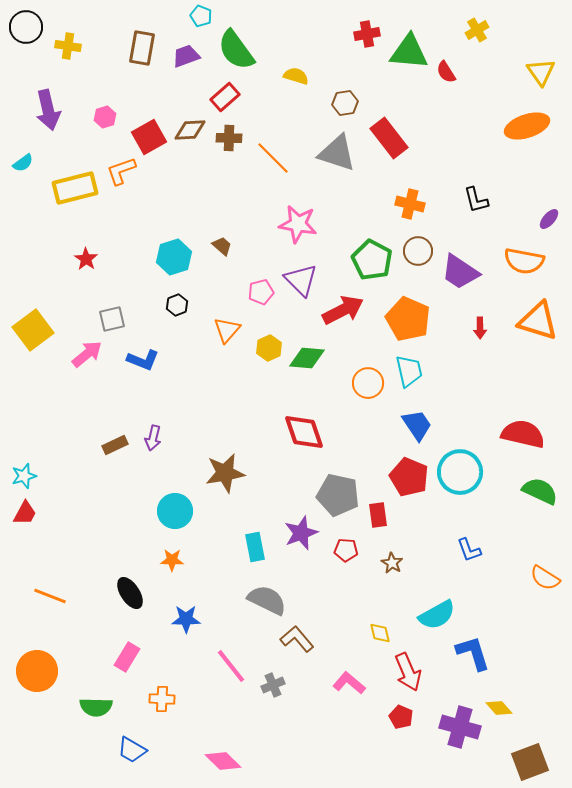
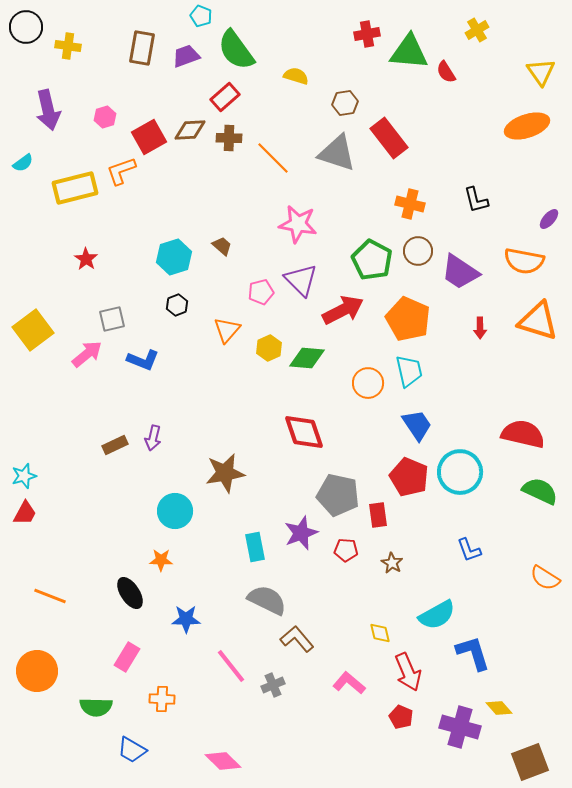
orange star at (172, 560): moved 11 px left
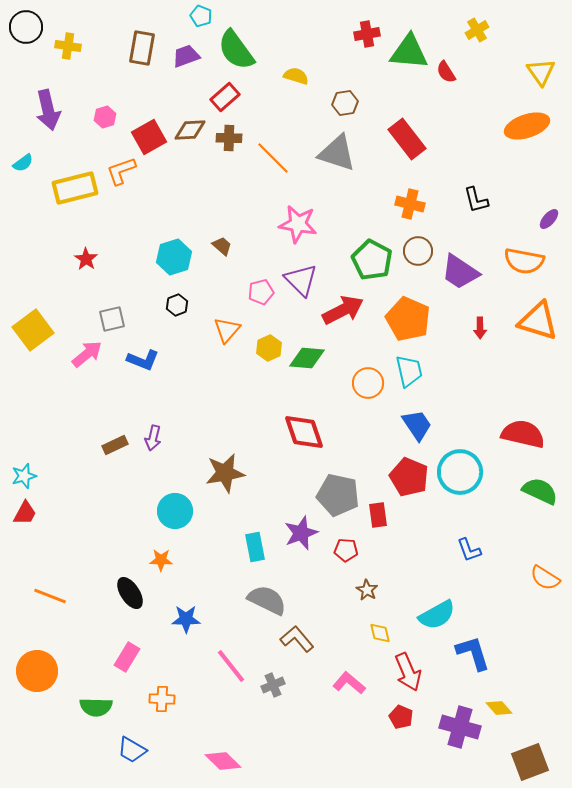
red rectangle at (389, 138): moved 18 px right, 1 px down
brown star at (392, 563): moved 25 px left, 27 px down
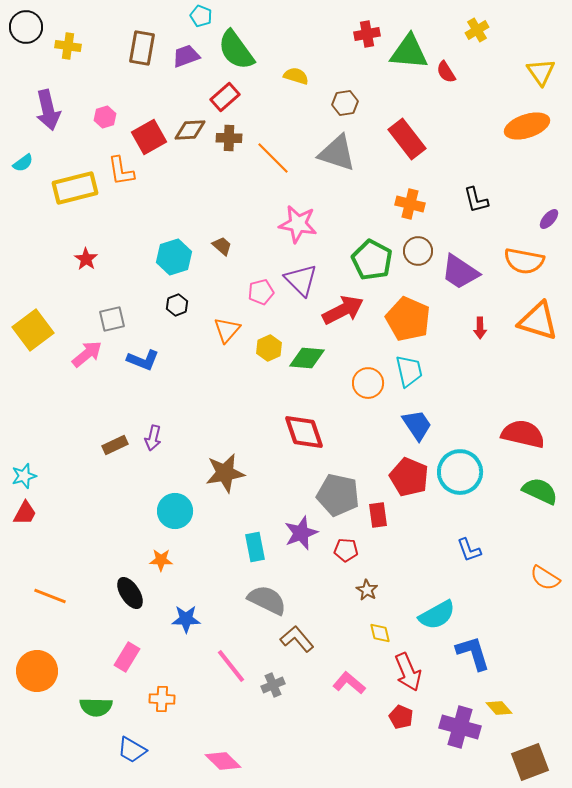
orange L-shape at (121, 171): rotated 80 degrees counterclockwise
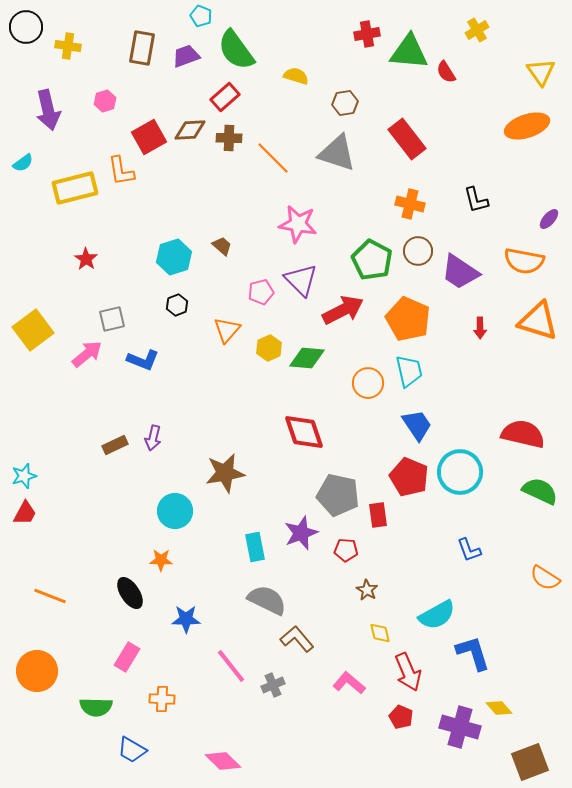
pink hexagon at (105, 117): moved 16 px up
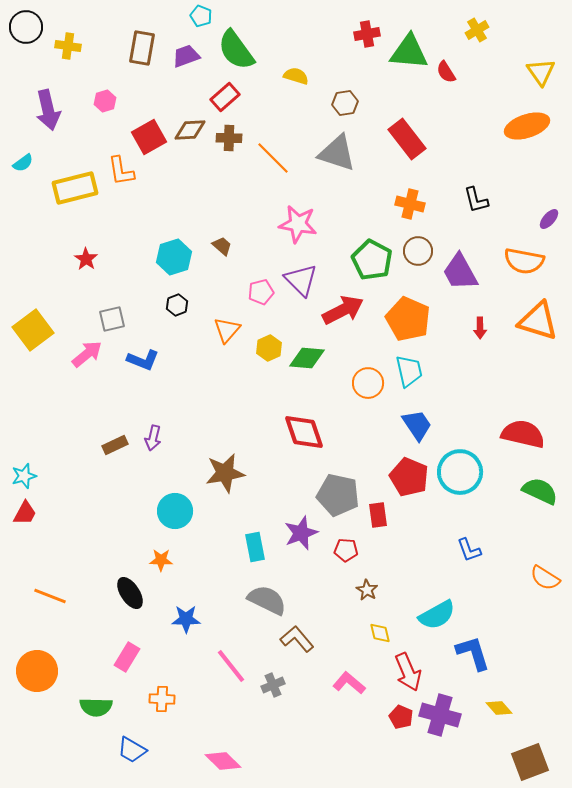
purple trapezoid at (460, 272): rotated 27 degrees clockwise
purple cross at (460, 727): moved 20 px left, 12 px up
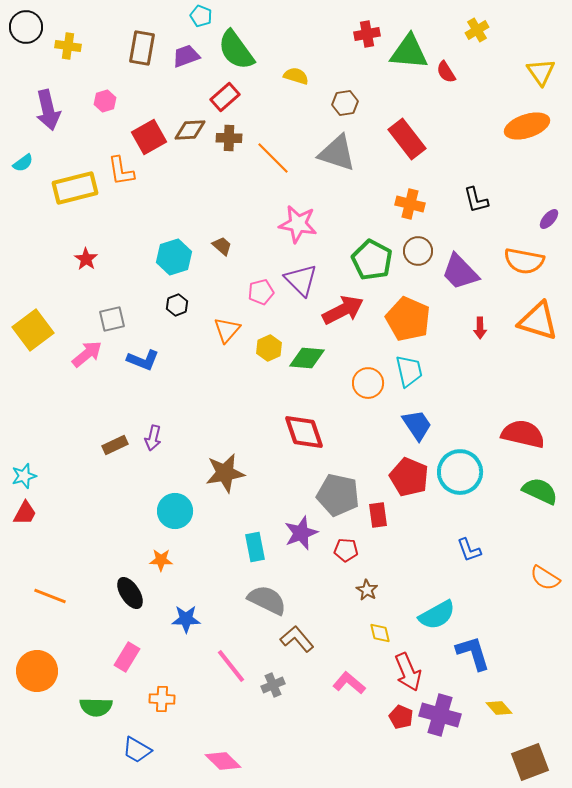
purple trapezoid at (460, 272): rotated 15 degrees counterclockwise
blue trapezoid at (132, 750): moved 5 px right
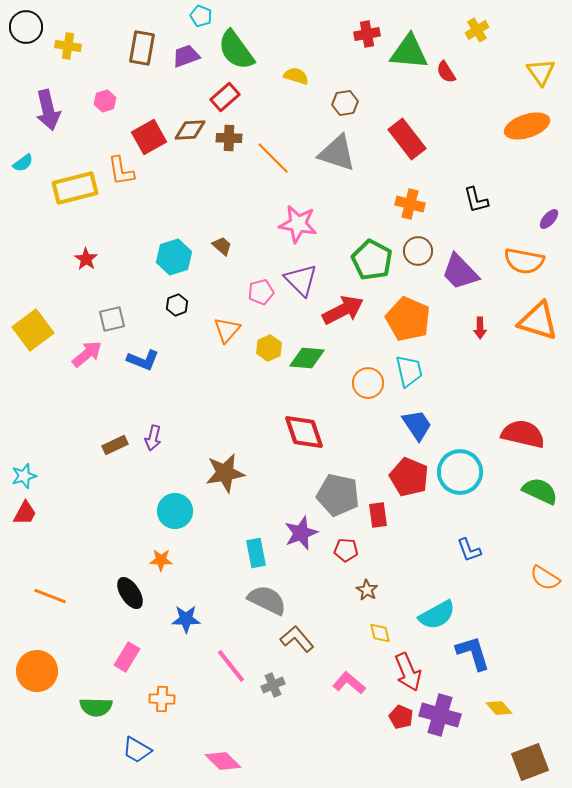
cyan rectangle at (255, 547): moved 1 px right, 6 px down
